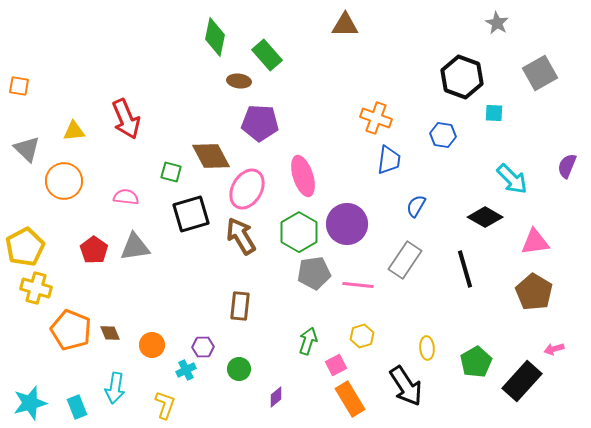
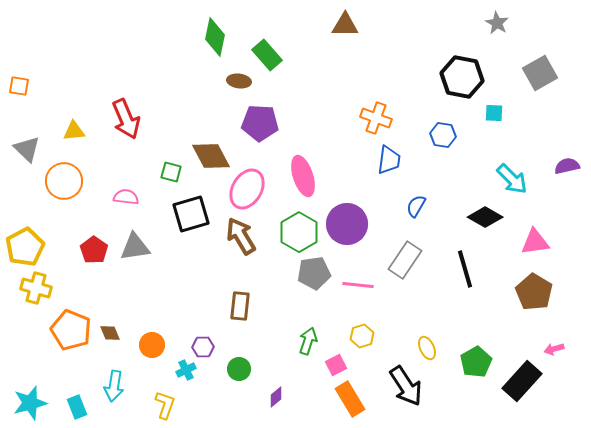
black hexagon at (462, 77): rotated 9 degrees counterclockwise
purple semicircle at (567, 166): rotated 55 degrees clockwise
yellow ellipse at (427, 348): rotated 20 degrees counterclockwise
cyan arrow at (115, 388): moved 1 px left, 2 px up
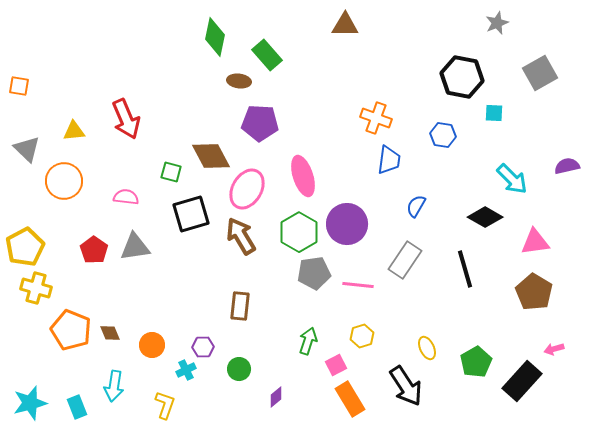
gray star at (497, 23): rotated 20 degrees clockwise
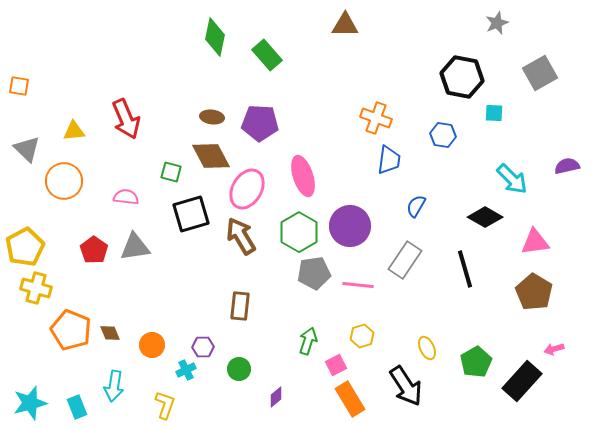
brown ellipse at (239, 81): moved 27 px left, 36 px down
purple circle at (347, 224): moved 3 px right, 2 px down
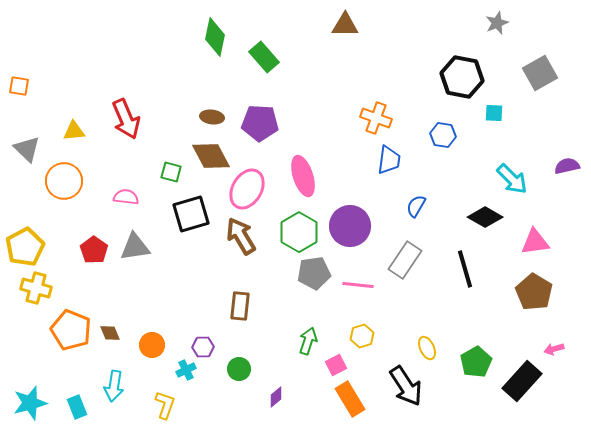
green rectangle at (267, 55): moved 3 px left, 2 px down
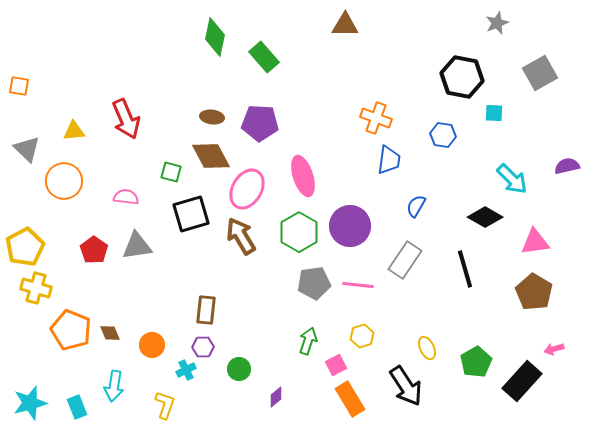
gray triangle at (135, 247): moved 2 px right, 1 px up
gray pentagon at (314, 273): moved 10 px down
brown rectangle at (240, 306): moved 34 px left, 4 px down
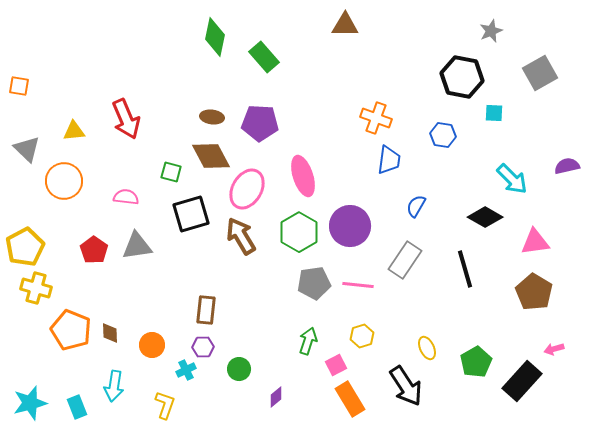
gray star at (497, 23): moved 6 px left, 8 px down
brown diamond at (110, 333): rotated 20 degrees clockwise
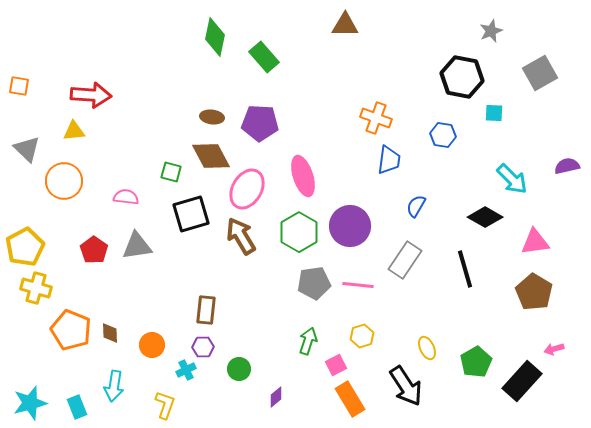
red arrow at (126, 119): moved 35 px left, 24 px up; rotated 63 degrees counterclockwise
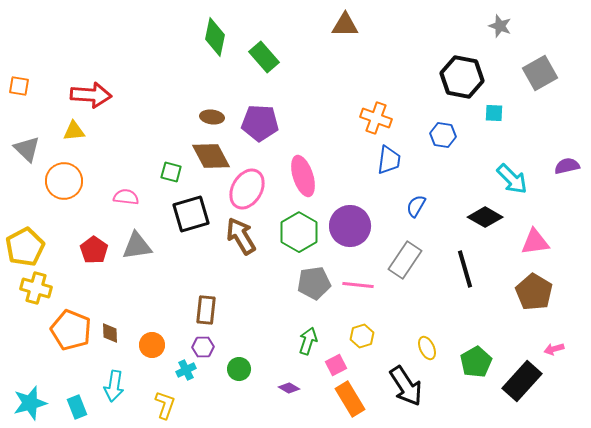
gray star at (491, 31): moved 9 px right, 5 px up; rotated 30 degrees counterclockwise
purple diamond at (276, 397): moved 13 px right, 9 px up; rotated 70 degrees clockwise
